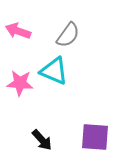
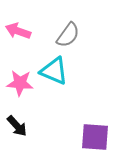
black arrow: moved 25 px left, 14 px up
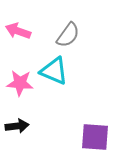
black arrow: rotated 55 degrees counterclockwise
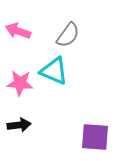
black arrow: moved 2 px right, 1 px up
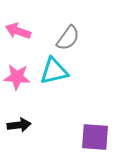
gray semicircle: moved 3 px down
cyan triangle: rotated 36 degrees counterclockwise
pink star: moved 3 px left, 6 px up
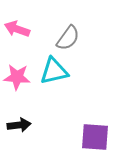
pink arrow: moved 1 px left, 2 px up
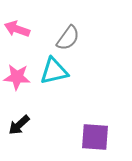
black arrow: rotated 145 degrees clockwise
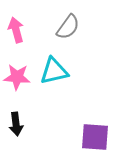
pink arrow: moved 1 px left, 1 px down; rotated 55 degrees clockwise
gray semicircle: moved 11 px up
black arrow: moved 3 px left, 1 px up; rotated 55 degrees counterclockwise
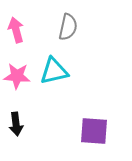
gray semicircle: rotated 24 degrees counterclockwise
pink star: moved 1 px up
purple square: moved 1 px left, 6 px up
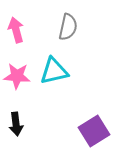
purple square: rotated 36 degrees counterclockwise
